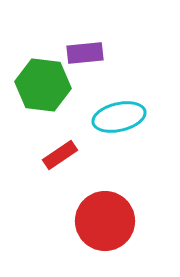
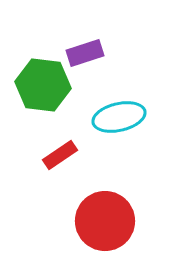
purple rectangle: rotated 12 degrees counterclockwise
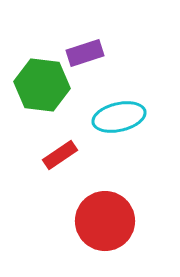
green hexagon: moved 1 px left
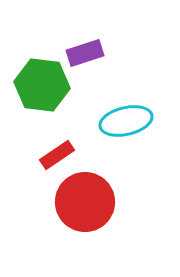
cyan ellipse: moved 7 px right, 4 px down
red rectangle: moved 3 px left
red circle: moved 20 px left, 19 px up
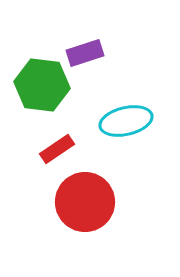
red rectangle: moved 6 px up
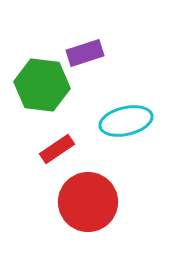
red circle: moved 3 px right
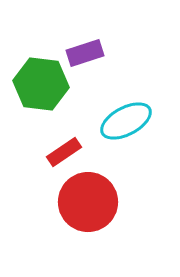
green hexagon: moved 1 px left, 1 px up
cyan ellipse: rotated 15 degrees counterclockwise
red rectangle: moved 7 px right, 3 px down
